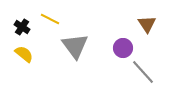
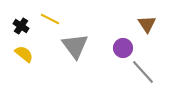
black cross: moved 1 px left, 1 px up
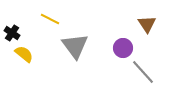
black cross: moved 9 px left, 7 px down
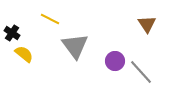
purple circle: moved 8 px left, 13 px down
gray line: moved 2 px left
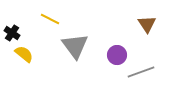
purple circle: moved 2 px right, 6 px up
gray line: rotated 68 degrees counterclockwise
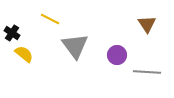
gray line: moved 6 px right; rotated 24 degrees clockwise
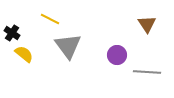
gray triangle: moved 7 px left
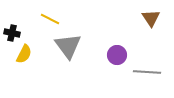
brown triangle: moved 4 px right, 6 px up
black cross: rotated 21 degrees counterclockwise
yellow semicircle: rotated 78 degrees clockwise
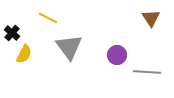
yellow line: moved 2 px left, 1 px up
black cross: rotated 28 degrees clockwise
gray triangle: moved 1 px right, 1 px down
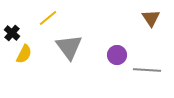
yellow line: rotated 66 degrees counterclockwise
gray line: moved 2 px up
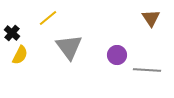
yellow semicircle: moved 4 px left, 1 px down
